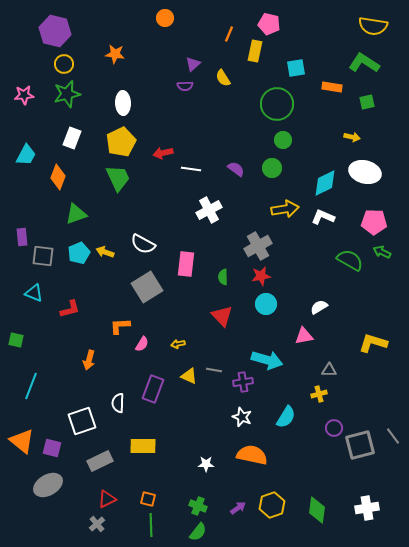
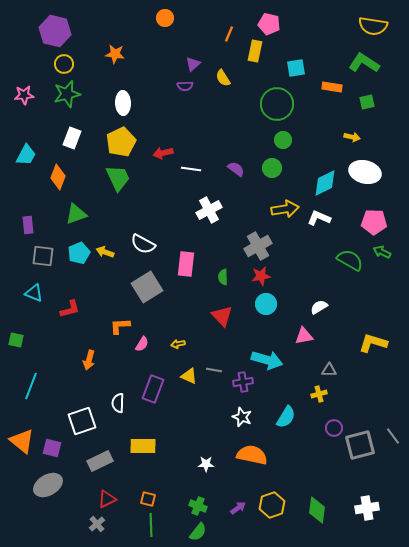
white L-shape at (323, 217): moved 4 px left, 1 px down
purple rectangle at (22, 237): moved 6 px right, 12 px up
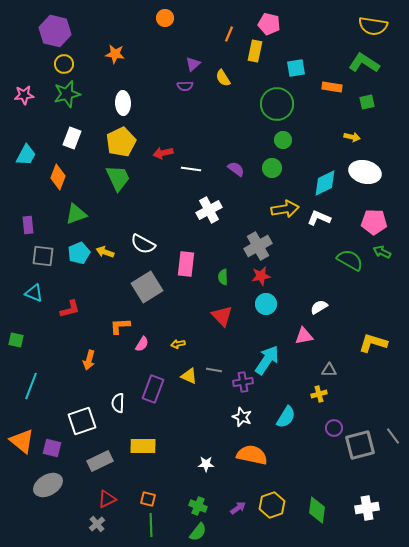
cyan arrow at (267, 360): rotated 72 degrees counterclockwise
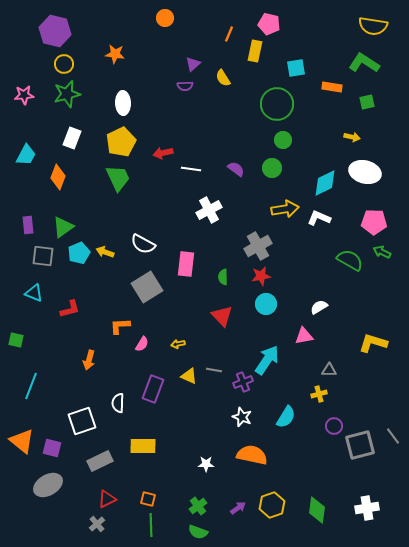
green triangle at (76, 214): moved 13 px left, 13 px down; rotated 15 degrees counterclockwise
purple cross at (243, 382): rotated 12 degrees counterclockwise
purple circle at (334, 428): moved 2 px up
green cross at (198, 506): rotated 30 degrees clockwise
green semicircle at (198, 532): rotated 72 degrees clockwise
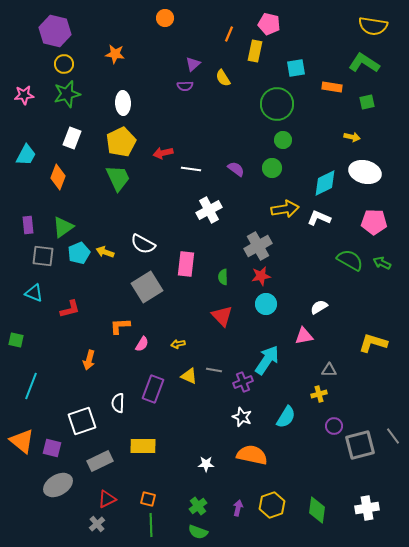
green arrow at (382, 252): moved 11 px down
gray ellipse at (48, 485): moved 10 px right
purple arrow at (238, 508): rotated 42 degrees counterclockwise
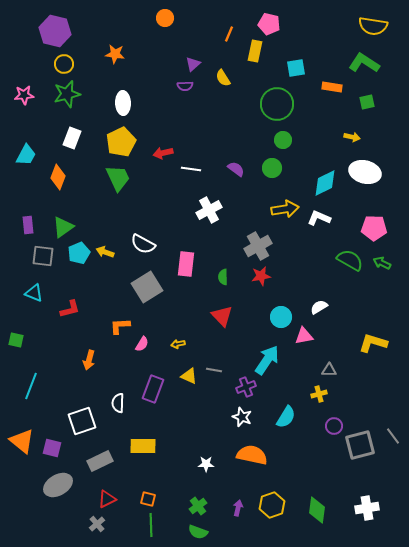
pink pentagon at (374, 222): moved 6 px down
cyan circle at (266, 304): moved 15 px right, 13 px down
purple cross at (243, 382): moved 3 px right, 5 px down
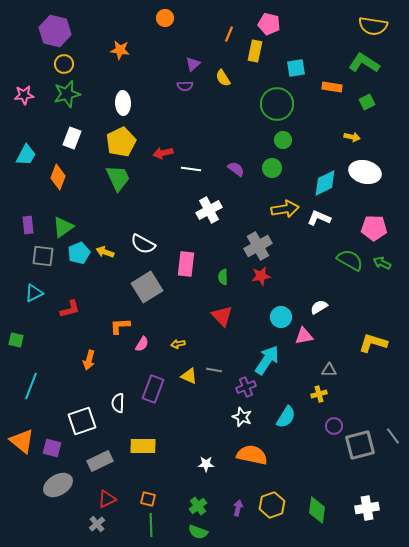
orange star at (115, 54): moved 5 px right, 4 px up
green square at (367, 102): rotated 14 degrees counterclockwise
cyan triangle at (34, 293): rotated 48 degrees counterclockwise
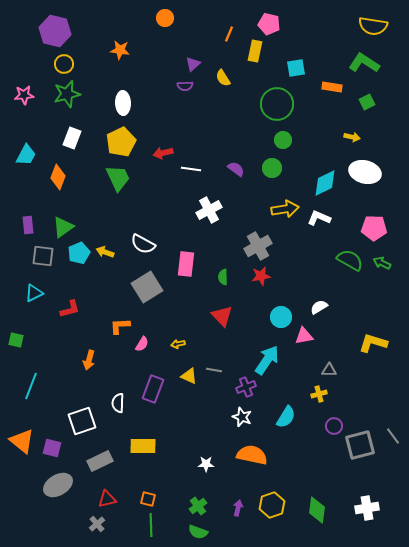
red triangle at (107, 499): rotated 12 degrees clockwise
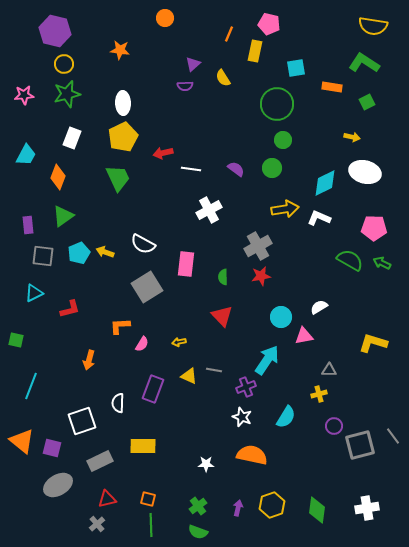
yellow pentagon at (121, 142): moved 2 px right, 5 px up
green triangle at (63, 227): moved 11 px up
yellow arrow at (178, 344): moved 1 px right, 2 px up
